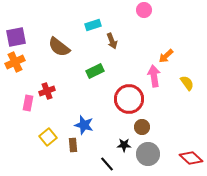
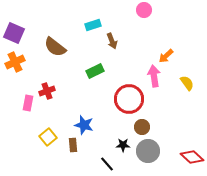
purple square: moved 2 px left, 4 px up; rotated 35 degrees clockwise
brown semicircle: moved 4 px left
black star: moved 1 px left
gray circle: moved 3 px up
red diamond: moved 1 px right, 1 px up
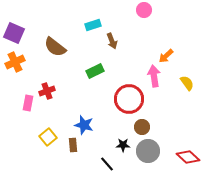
red diamond: moved 4 px left
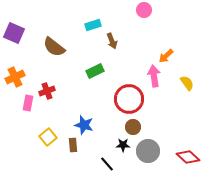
brown semicircle: moved 1 px left
orange cross: moved 15 px down
brown circle: moved 9 px left
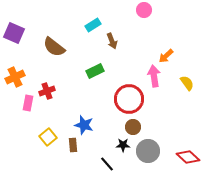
cyan rectangle: rotated 14 degrees counterclockwise
